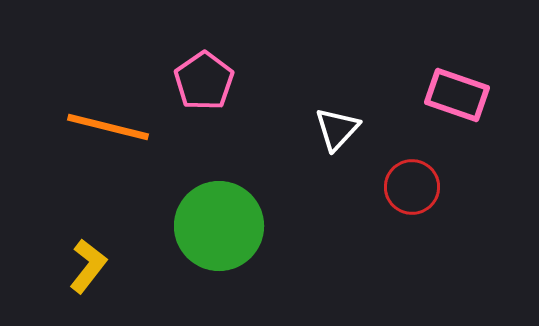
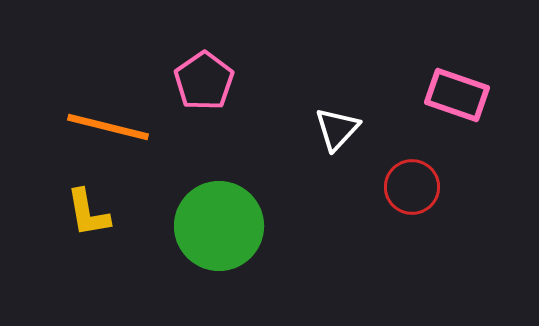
yellow L-shape: moved 53 px up; rotated 132 degrees clockwise
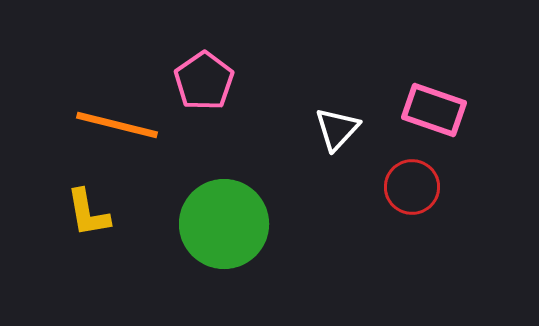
pink rectangle: moved 23 px left, 15 px down
orange line: moved 9 px right, 2 px up
green circle: moved 5 px right, 2 px up
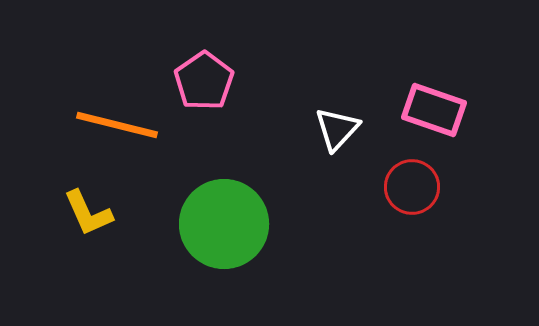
yellow L-shape: rotated 14 degrees counterclockwise
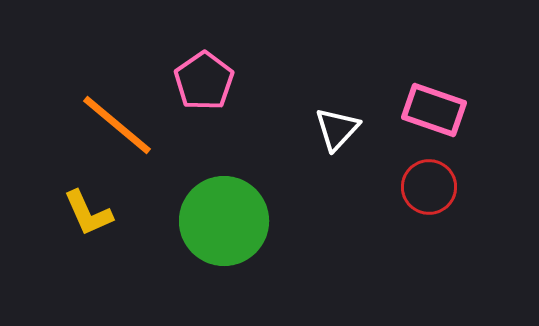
orange line: rotated 26 degrees clockwise
red circle: moved 17 px right
green circle: moved 3 px up
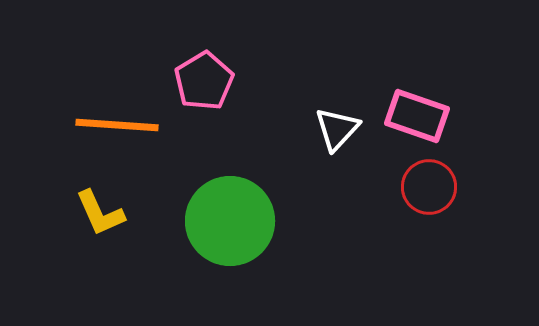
pink pentagon: rotated 4 degrees clockwise
pink rectangle: moved 17 px left, 6 px down
orange line: rotated 36 degrees counterclockwise
yellow L-shape: moved 12 px right
green circle: moved 6 px right
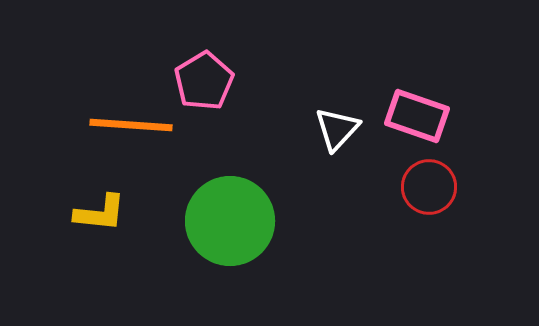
orange line: moved 14 px right
yellow L-shape: rotated 60 degrees counterclockwise
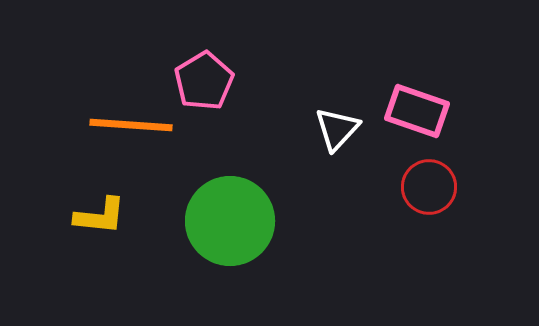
pink rectangle: moved 5 px up
yellow L-shape: moved 3 px down
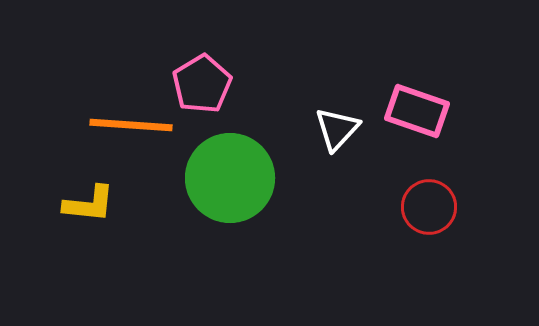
pink pentagon: moved 2 px left, 3 px down
red circle: moved 20 px down
yellow L-shape: moved 11 px left, 12 px up
green circle: moved 43 px up
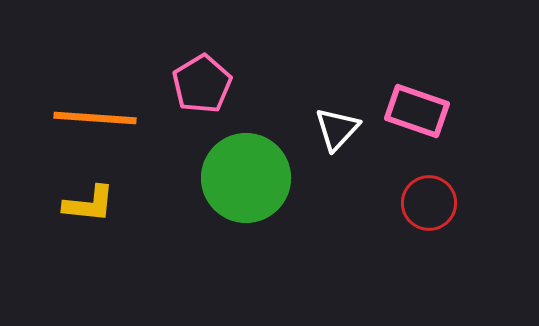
orange line: moved 36 px left, 7 px up
green circle: moved 16 px right
red circle: moved 4 px up
